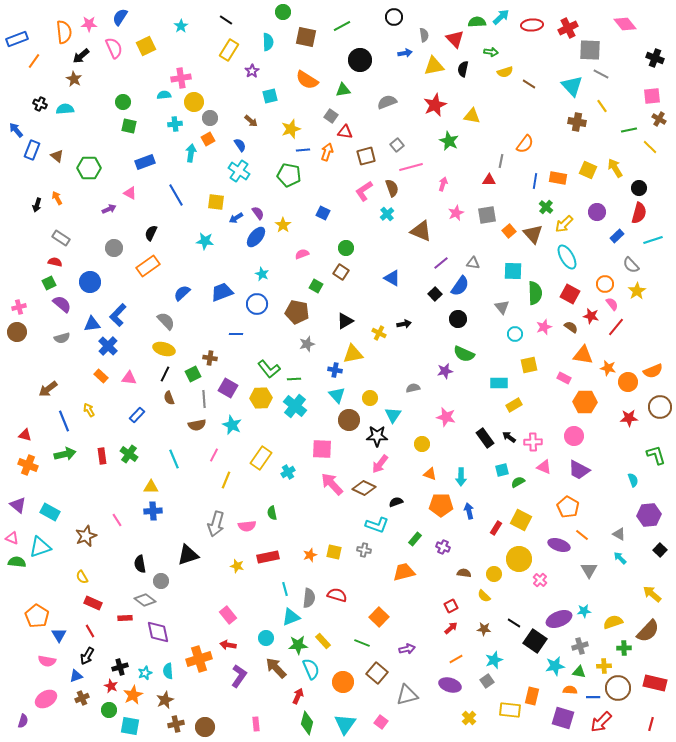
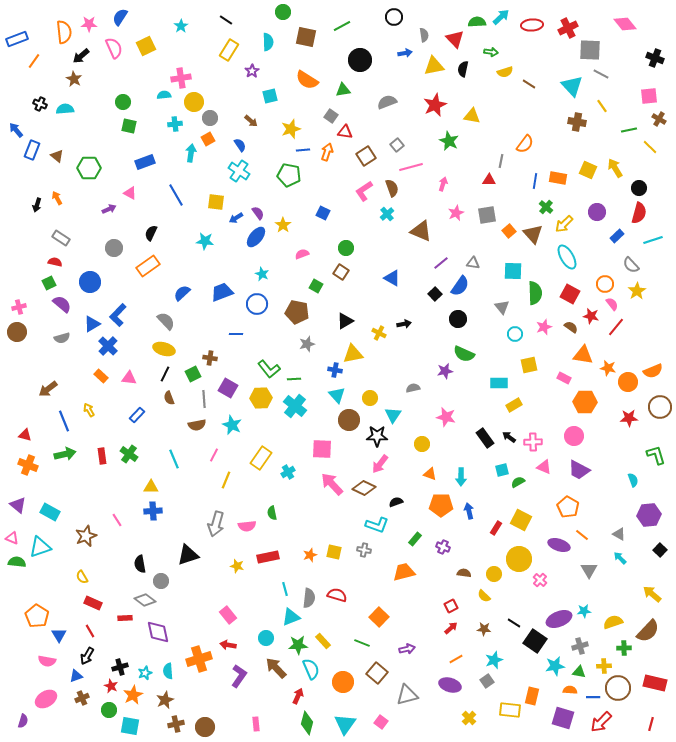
pink square at (652, 96): moved 3 px left
brown square at (366, 156): rotated 18 degrees counterclockwise
blue triangle at (92, 324): rotated 24 degrees counterclockwise
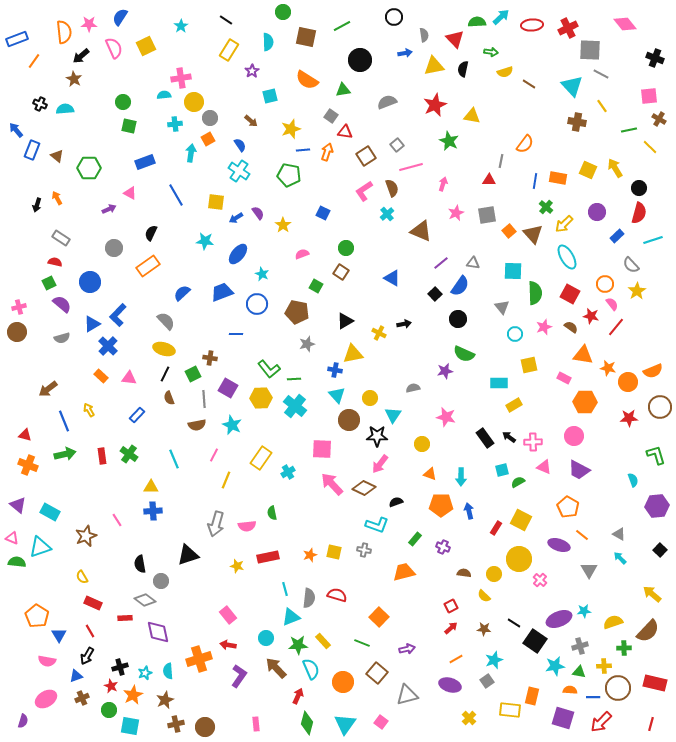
blue ellipse at (256, 237): moved 18 px left, 17 px down
purple hexagon at (649, 515): moved 8 px right, 9 px up
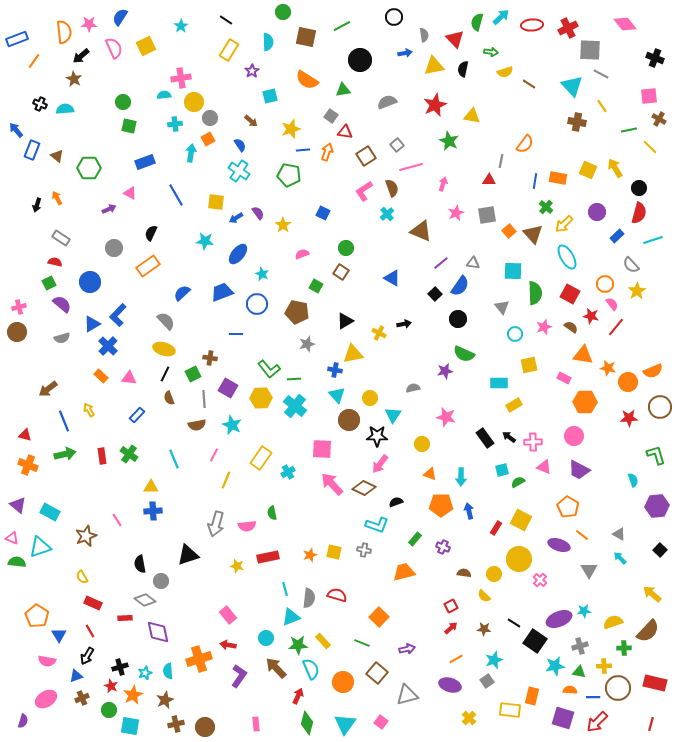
green semicircle at (477, 22): rotated 72 degrees counterclockwise
red arrow at (601, 722): moved 4 px left
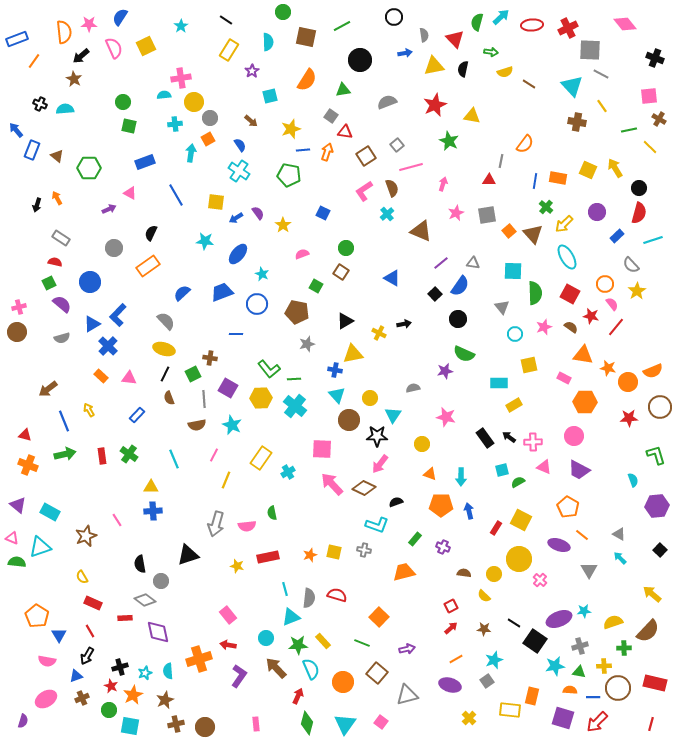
orange semicircle at (307, 80): rotated 90 degrees counterclockwise
